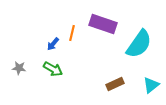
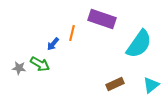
purple rectangle: moved 1 px left, 5 px up
green arrow: moved 13 px left, 5 px up
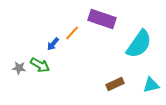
orange line: rotated 28 degrees clockwise
green arrow: moved 1 px down
cyan triangle: rotated 24 degrees clockwise
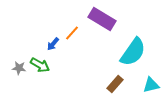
purple rectangle: rotated 12 degrees clockwise
cyan semicircle: moved 6 px left, 8 px down
brown rectangle: rotated 24 degrees counterclockwise
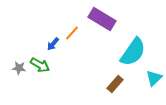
cyan triangle: moved 3 px right, 7 px up; rotated 30 degrees counterclockwise
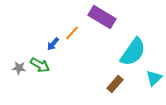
purple rectangle: moved 2 px up
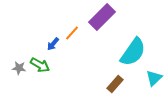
purple rectangle: rotated 76 degrees counterclockwise
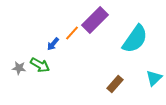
purple rectangle: moved 7 px left, 3 px down
cyan semicircle: moved 2 px right, 13 px up
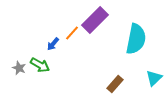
cyan semicircle: moved 1 px right; rotated 24 degrees counterclockwise
gray star: rotated 16 degrees clockwise
